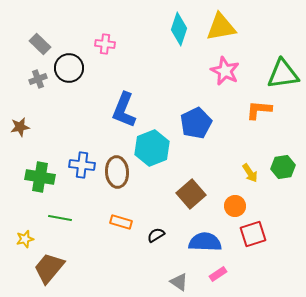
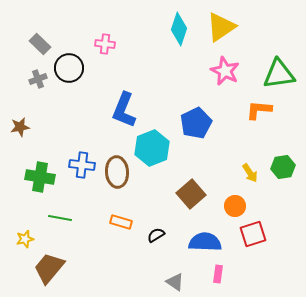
yellow triangle: rotated 24 degrees counterclockwise
green triangle: moved 4 px left
pink rectangle: rotated 48 degrees counterclockwise
gray triangle: moved 4 px left
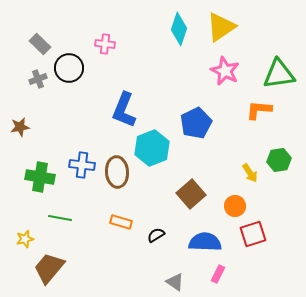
green hexagon: moved 4 px left, 7 px up
pink rectangle: rotated 18 degrees clockwise
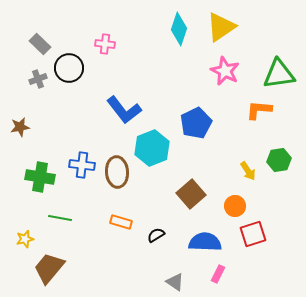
blue L-shape: rotated 60 degrees counterclockwise
yellow arrow: moved 2 px left, 2 px up
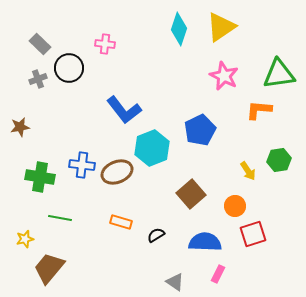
pink star: moved 1 px left, 5 px down
blue pentagon: moved 4 px right, 7 px down
brown ellipse: rotated 72 degrees clockwise
